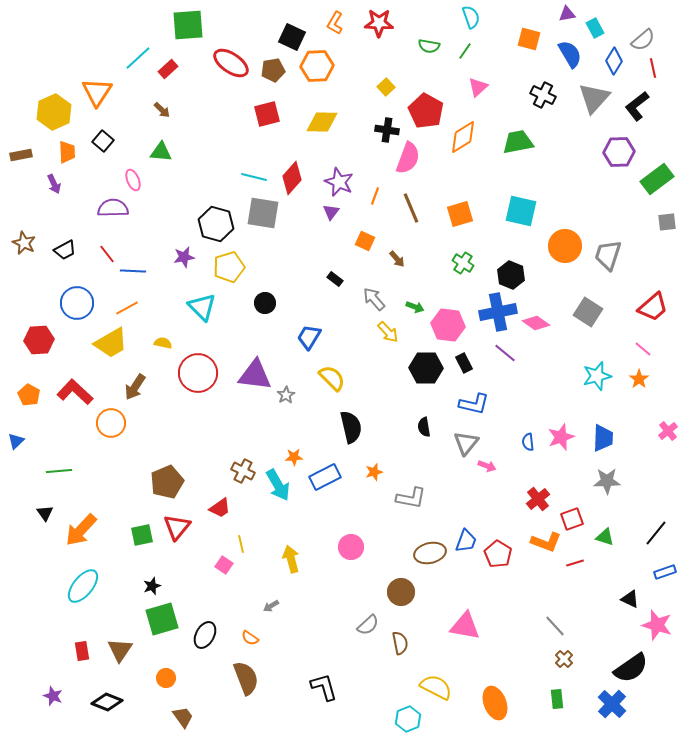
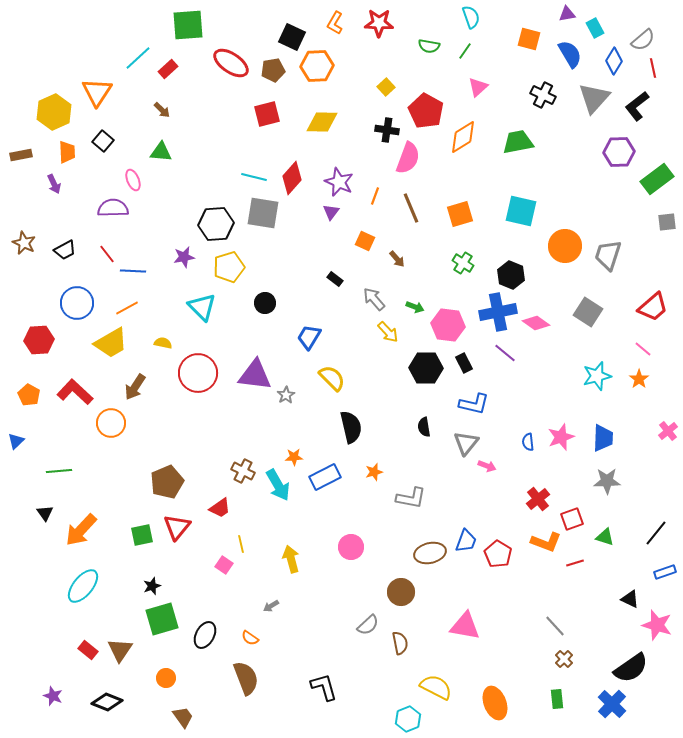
black hexagon at (216, 224): rotated 20 degrees counterclockwise
red rectangle at (82, 651): moved 6 px right, 1 px up; rotated 42 degrees counterclockwise
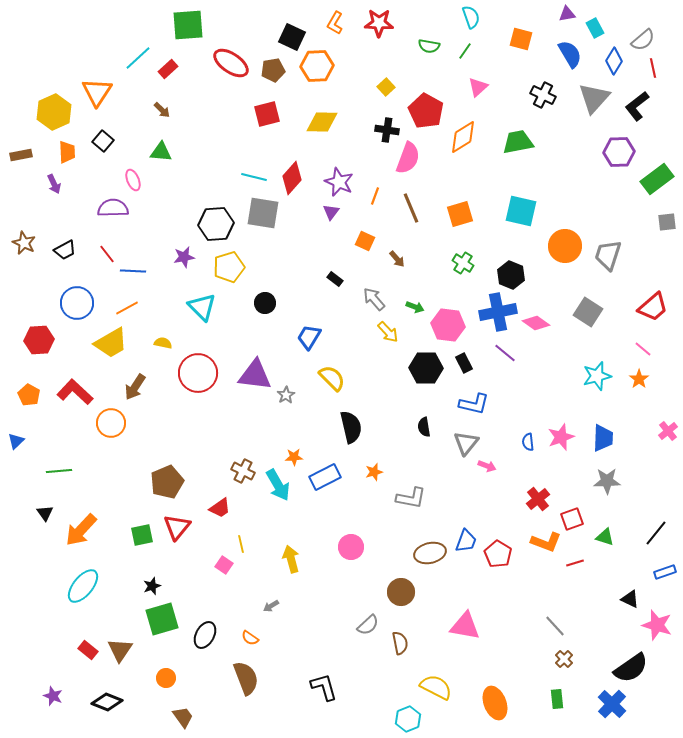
orange square at (529, 39): moved 8 px left
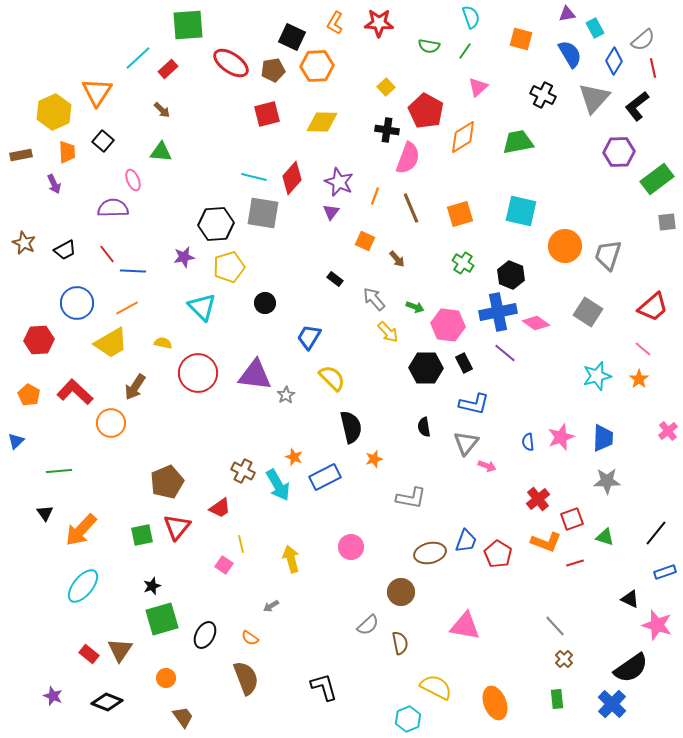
orange star at (294, 457): rotated 24 degrees clockwise
orange star at (374, 472): moved 13 px up
red rectangle at (88, 650): moved 1 px right, 4 px down
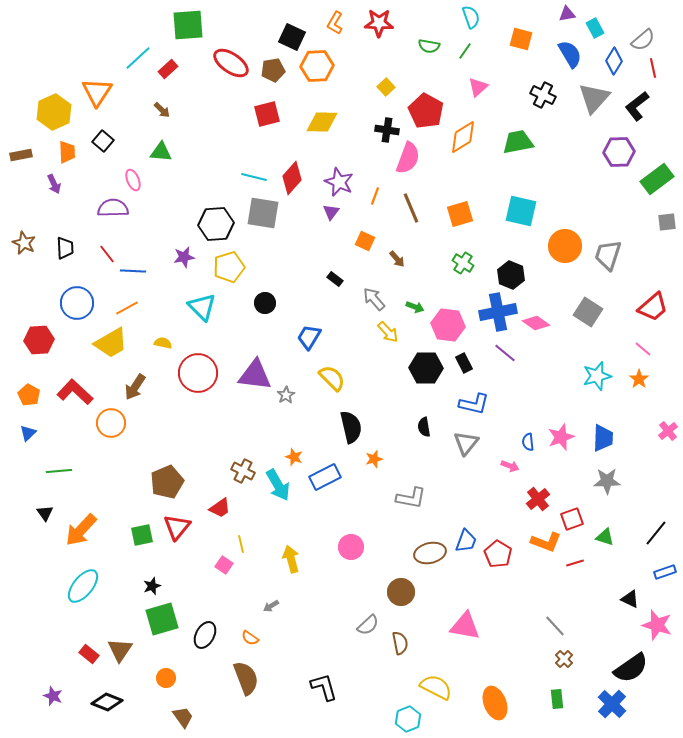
black trapezoid at (65, 250): moved 2 px up; rotated 65 degrees counterclockwise
blue triangle at (16, 441): moved 12 px right, 8 px up
pink arrow at (487, 466): moved 23 px right
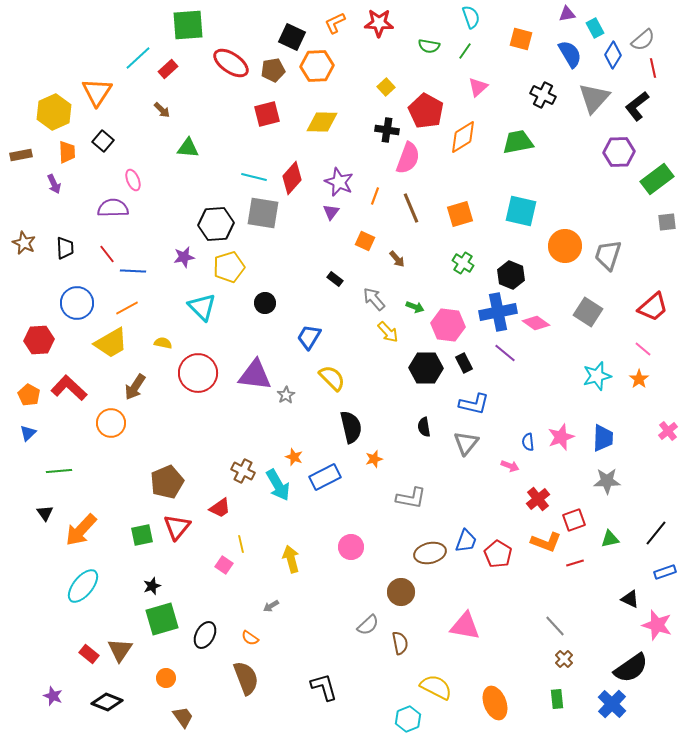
orange L-shape at (335, 23): rotated 35 degrees clockwise
blue diamond at (614, 61): moved 1 px left, 6 px up
green triangle at (161, 152): moved 27 px right, 4 px up
red L-shape at (75, 392): moved 6 px left, 4 px up
red square at (572, 519): moved 2 px right, 1 px down
green triangle at (605, 537): moved 5 px right, 2 px down; rotated 30 degrees counterclockwise
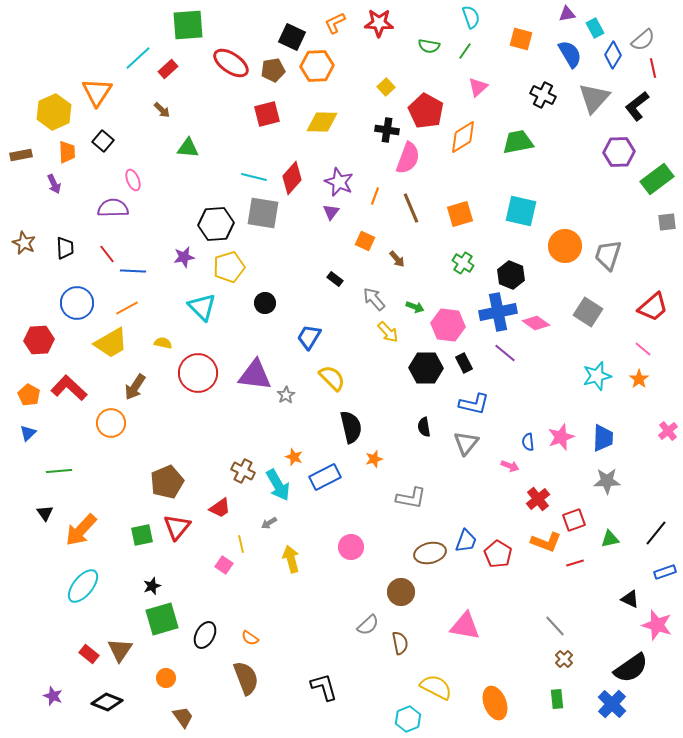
gray arrow at (271, 606): moved 2 px left, 83 px up
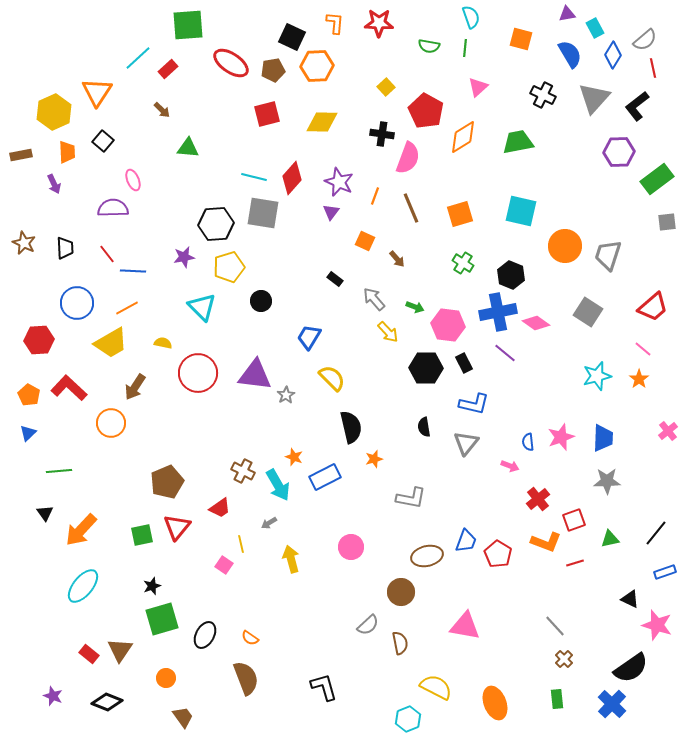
orange L-shape at (335, 23): rotated 120 degrees clockwise
gray semicircle at (643, 40): moved 2 px right
green line at (465, 51): moved 3 px up; rotated 30 degrees counterclockwise
black cross at (387, 130): moved 5 px left, 4 px down
black circle at (265, 303): moved 4 px left, 2 px up
brown ellipse at (430, 553): moved 3 px left, 3 px down
